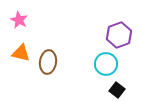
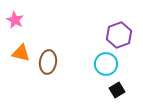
pink star: moved 4 px left
black square: rotated 21 degrees clockwise
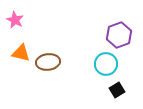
brown ellipse: rotated 75 degrees clockwise
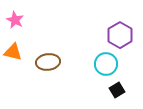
purple hexagon: moved 1 px right; rotated 10 degrees counterclockwise
orange triangle: moved 8 px left, 1 px up
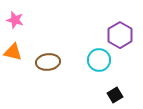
pink star: rotated 12 degrees counterclockwise
cyan circle: moved 7 px left, 4 px up
black square: moved 2 px left, 5 px down
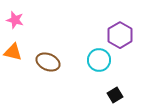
brown ellipse: rotated 30 degrees clockwise
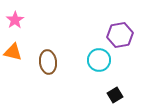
pink star: rotated 24 degrees clockwise
purple hexagon: rotated 20 degrees clockwise
brown ellipse: rotated 60 degrees clockwise
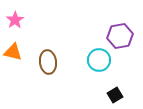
purple hexagon: moved 1 px down
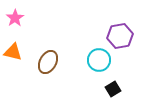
pink star: moved 2 px up
brown ellipse: rotated 35 degrees clockwise
black square: moved 2 px left, 6 px up
